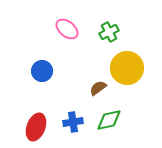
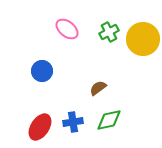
yellow circle: moved 16 px right, 29 px up
red ellipse: moved 4 px right; rotated 12 degrees clockwise
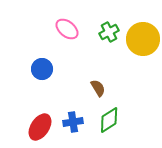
blue circle: moved 2 px up
brown semicircle: rotated 96 degrees clockwise
green diamond: rotated 20 degrees counterclockwise
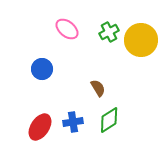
yellow circle: moved 2 px left, 1 px down
